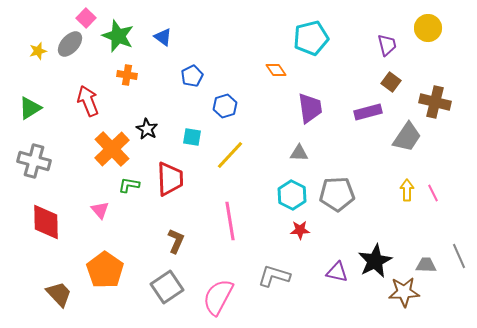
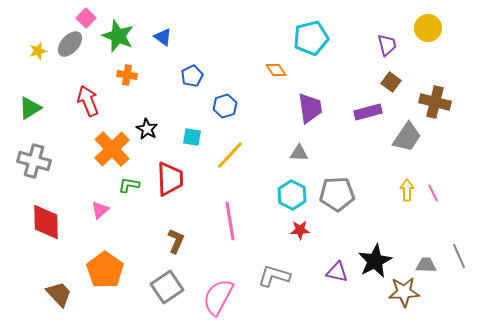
pink triangle at (100, 210): rotated 30 degrees clockwise
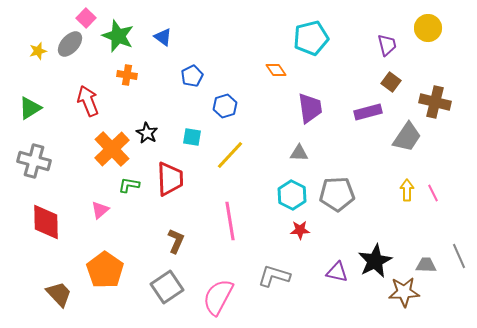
black star at (147, 129): moved 4 px down
